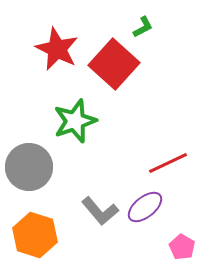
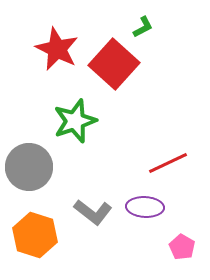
purple ellipse: rotated 42 degrees clockwise
gray L-shape: moved 7 px left, 1 px down; rotated 12 degrees counterclockwise
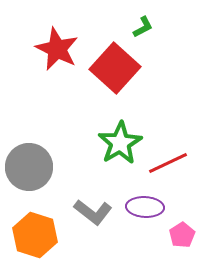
red square: moved 1 px right, 4 px down
green star: moved 45 px right, 22 px down; rotated 12 degrees counterclockwise
pink pentagon: moved 12 px up; rotated 10 degrees clockwise
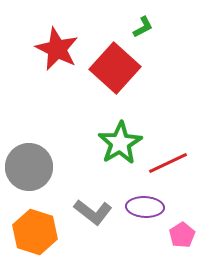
orange hexagon: moved 3 px up
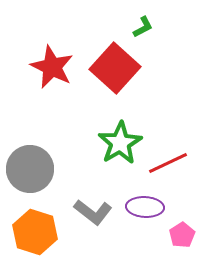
red star: moved 5 px left, 18 px down
gray circle: moved 1 px right, 2 px down
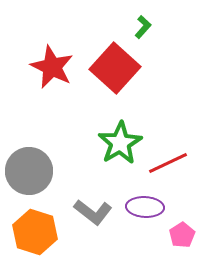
green L-shape: rotated 20 degrees counterclockwise
gray circle: moved 1 px left, 2 px down
